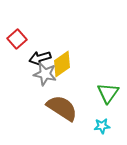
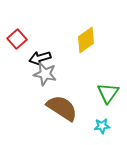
yellow diamond: moved 24 px right, 24 px up
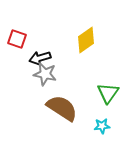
red square: rotated 30 degrees counterclockwise
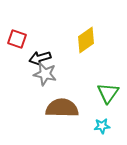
brown semicircle: rotated 32 degrees counterclockwise
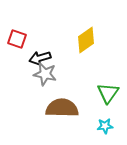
cyan star: moved 3 px right
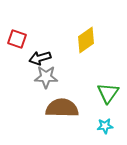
gray star: moved 1 px right, 3 px down; rotated 10 degrees counterclockwise
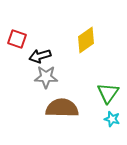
black arrow: moved 2 px up
cyan star: moved 7 px right, 7 px up; rotated 21 degrees clockwise
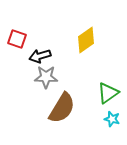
green triangle: rotated 20 degrees clockwise
brown semicircle: rotated 120 degrees clockwise
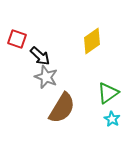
yellow diamond: moved 6 px right, 1 px down
black arrow: rotated 120 degrees counterclockwise
gray star: rotated 20 degrees clockwise
cyan star: rotated 14 degrees clockwise
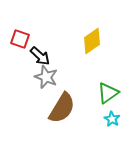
red square: moved 3 px right
